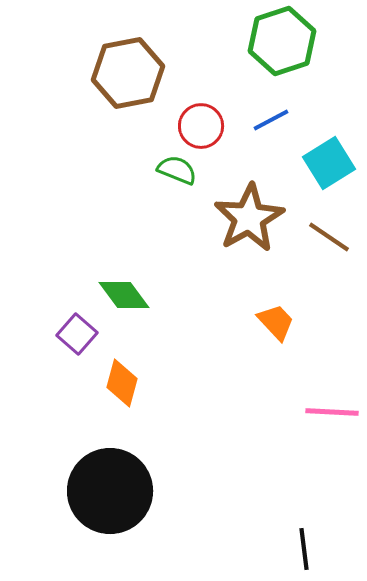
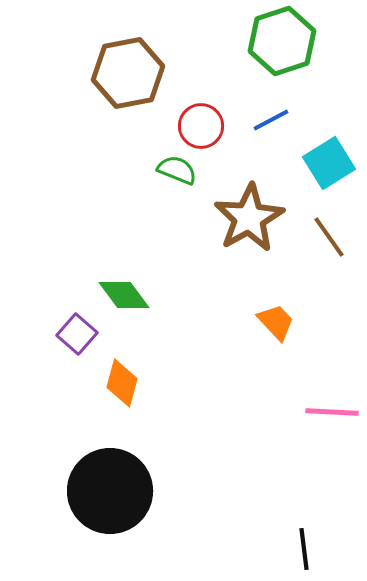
brown line: rotated 21 degrees clockwise
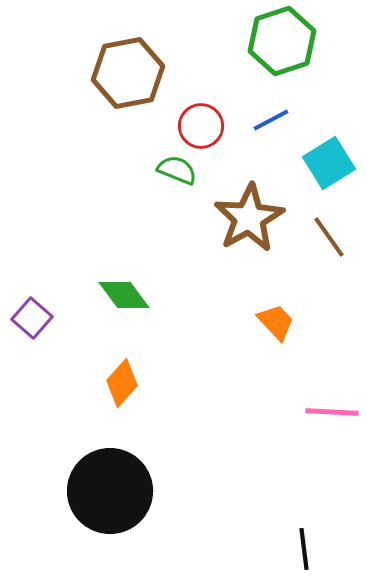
purple square: moved 45 px left, 16 px up
orange diamond: rotated 27 degrees clockwise
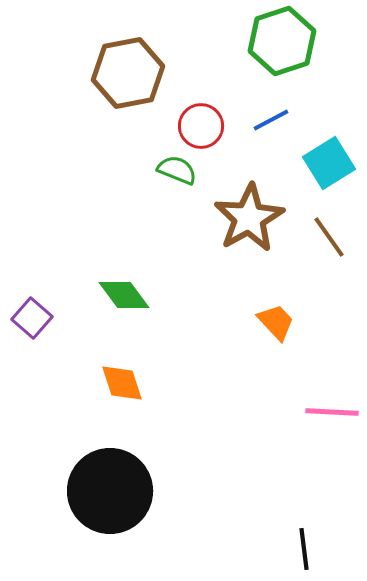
orange diamond: rotated 60 degrees counterclockwise
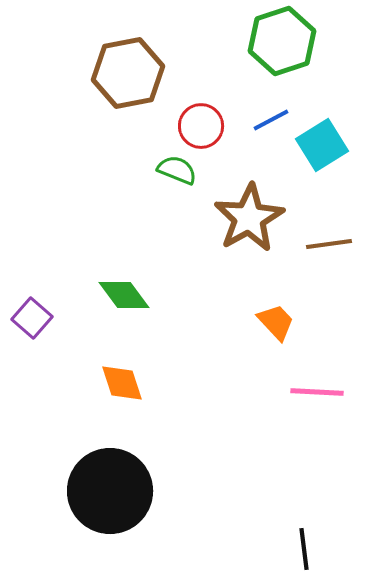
cyan square: moved 7 px left, 18 px up
brown line: moved 7 px down; rotated 63 degrees counterclockwise
pink line: moved 15 px left, 20 px up
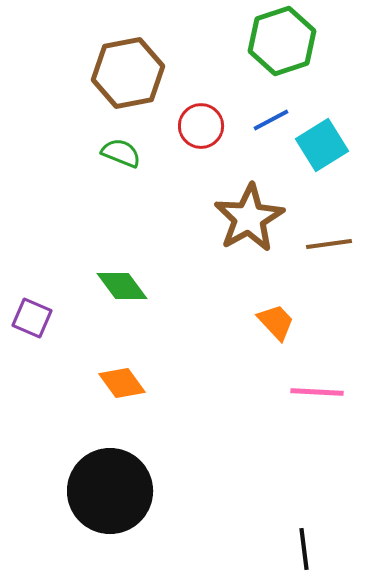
green semicircle: moved 56 px left, 17 px up
green diamond: moved 2 px left, 9 px up
purple square: rotated 18 degrees counterclockwise
orange diamond: rotated 18 degrees counterclockwise
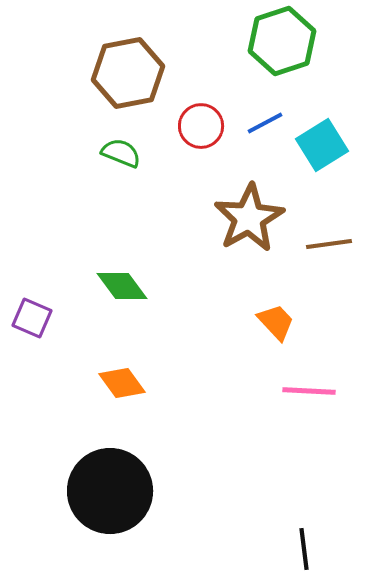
blue line: moved 6 px left, 3 px down
pink line: moved 8 px left, 1 px up
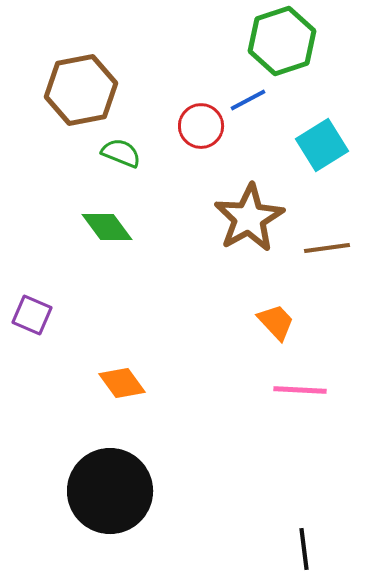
brown hexagon: moved 47 px left, 17 px down
blue line: moved 17 px left, 23 px up
brown line: moved 2 px left, 4 px down
green diamond: moved 15 px left, 59 px up
purple square: moved 3 px up
pink line: moved 9 px left, 1 px up
